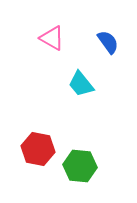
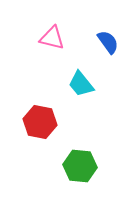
pink triangle: rotated 16 degrees counterclockwise
red hexagon: moved 2 px right, 27 px up
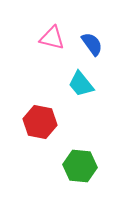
blue semicircle: moved 16 px left, 2 px down
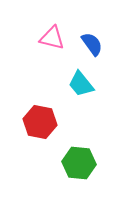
green hexagon: moved 1 px left, 3 px up
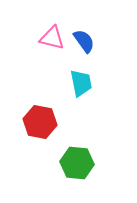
blue semicircle: moved 8 px left, 3 px up
cyan trapezoid: moved 1 px up; rotated 152 degrees counterclockwise
green hexagon: moved 2 px left
